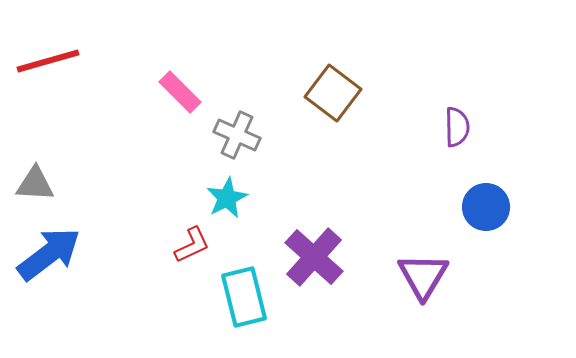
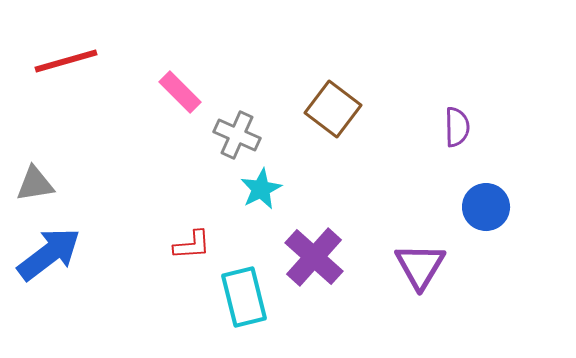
red line: moved 18 px right
brown square: moved 16 px down
gray triangle: rotated 12 degrees counterclockwise
cyan star: moved 34 px right, 9 px up
red L-shape: rotated 21 degrees clockwise
purple triangle: moved 3 px left, 10 px up
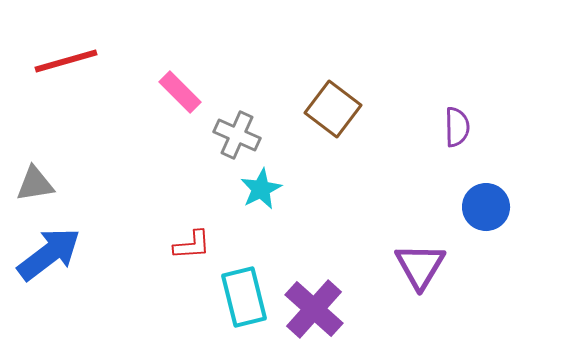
purple cross: moved 52 px down
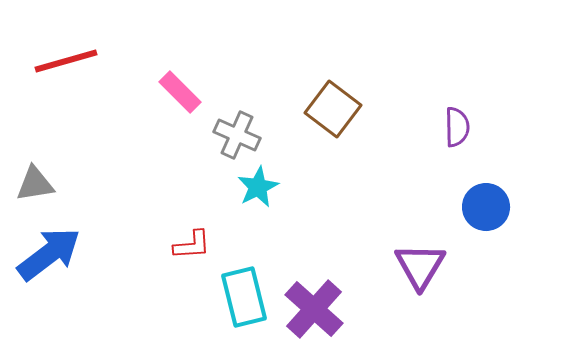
cyan star: moved 3 px left, 2 px up
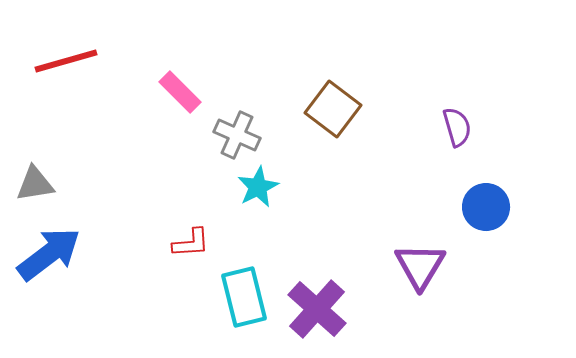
purple semicircle: rotated 15 degrees counterclockwise
red L-shape: moved 1 px left, 2 px up
purple cross: moved 3 px right
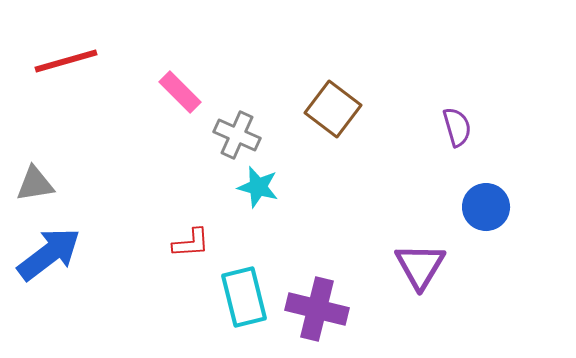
cyan star: rotated 30 degrees counterclockwise
purple cross: rotated 28 degrees counterclockwise
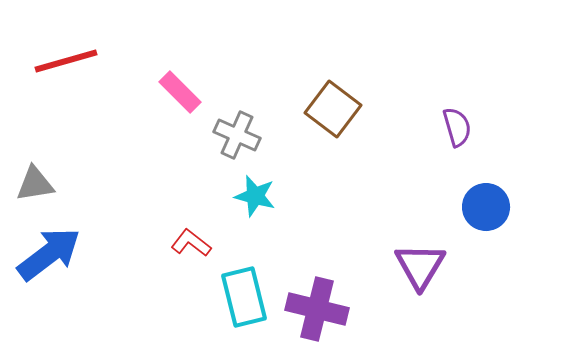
cyan star: moved 3 px left, 9 px down
red L-shape: rotated 138 degrees counterclockwise
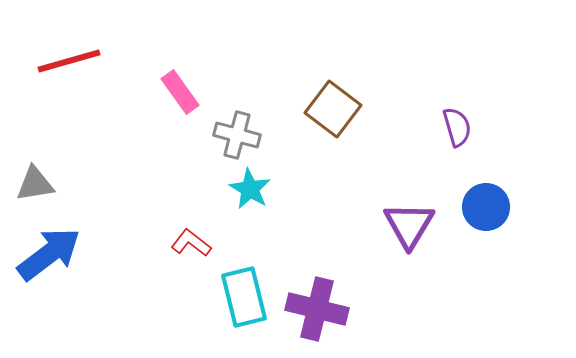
red line: moved 3 px right
pink rectangle: rotated 9 degrees clockwise
gray cross: rotated 9 degrees counterclockwise
cyan star: moved 5 px left, 7 px up; rotated 15 degrees clockwise
purple triangle: moved 11 px left, 41 px up
